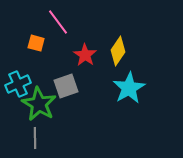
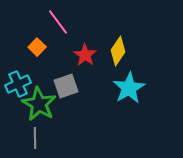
orange square: moved 1 px right, 4 px down; rotated 30 degrees clockwise
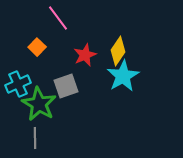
pink line: moved 4 px up
red star: rotated 15 degrees clockwise
cyan star: moved 6 px left, 12 px up
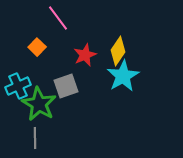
cyan cross: moved 2 px down
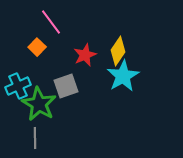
pink line: moved 7 px left, 4 px down
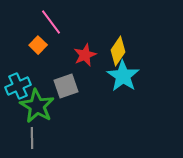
orange square: moved 1 px right, 2 px up
cyan star: rotated 8 degrees counterclockwise
green star: moved 2 px left, 2 px down
gray line: moved 3 px left
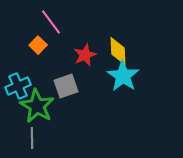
yellow diamond: rotated 36 degrees counterclockwise
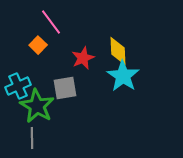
red star: moved 2 px left, 3 px down
gray square: moved 1 px left, 2 px down; rotated 10 degrees clockwise
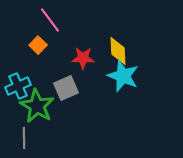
pink line: moved 1 px left, 2 px up
red star: rotated 25 degrees clockwise
cyan star: rotated 12 degrees counterclockwise
gray square: moved 1 px right; rotated 15 degrees counterclockwise
gray line: moved 8 px left
